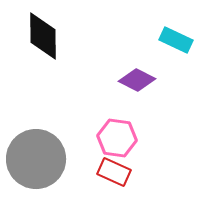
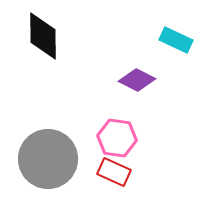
gray circle: moved 12 px right
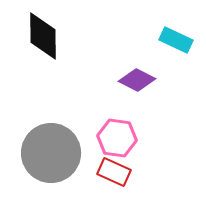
gray circle: moved 3 px right, 6 px up
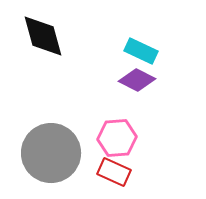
black diamond: rotated 15 degrees counterclockwise
cyan rectangle: moved 35 px left, 11 px down
pink hexagon: rotated 12 degrees counterclockwise
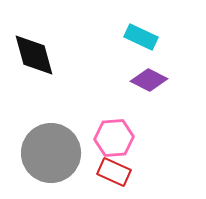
black diamond: moved 9 px left, 19 px down
cyan rectangle: moved 14 px up
purple diamond: moved 12 px right
pink hexagon: moved 3 px left
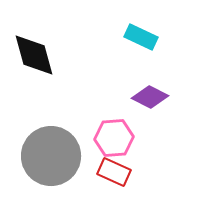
purple diamond: moved 1 px right, 17 px down
gray circle: moved 3 px down
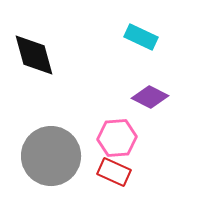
pink hexagon: moved 3 px right
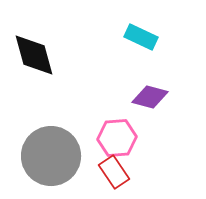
purple diamond: rotated 12 degrees counterclockwise
red rectangle: rotated 32 degrees clockwise
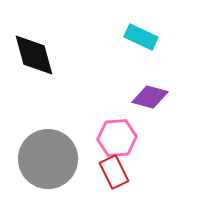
gray circle: moved 3 px left, 3 px down
red rectangle: rotated 8 degrees clockwise
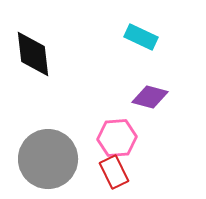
black diamond: moved 1 px left, 1 px up; rotated 9 degrees clockwise
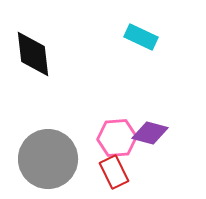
purple diamond: moved 36 px down
